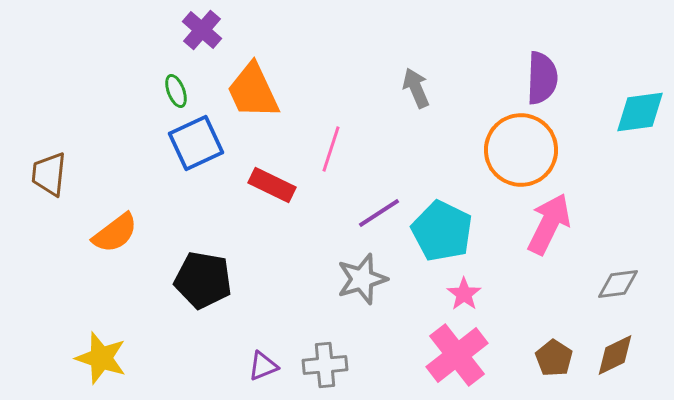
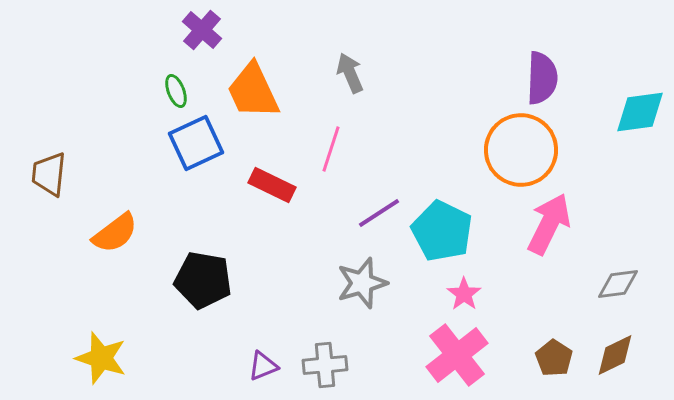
gray arrow: moved 66 px left, 15 px up
gray star: moved 4 px down
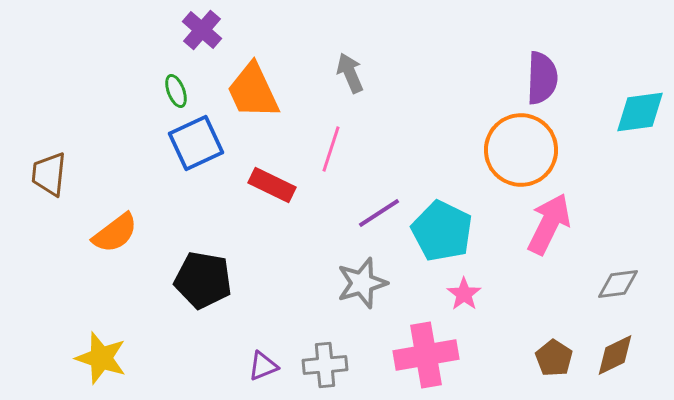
pink cross: moved 31 px left; rotated 28 degrees clockwise
